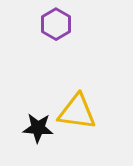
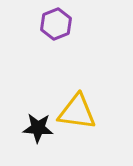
purple hexagon: rotated 8 degrees clockwise
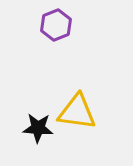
purple hexagon: moved 1 px down
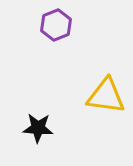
yellow triangle: moved 29 px right, 16 px up
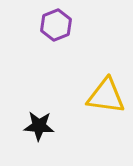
black star: moved 1 px right, 2 px up
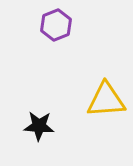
yellow triangle: moved 4 px down; rotated 12 degrees counterclockwise
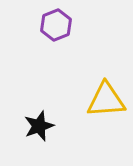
black star: rotated 24 degrees counterclockwise
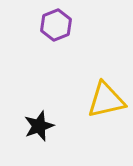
yellow triangle: rotated 9 degrees counterclockwise
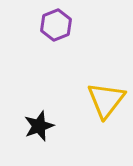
yellow triangle: rotated 39 degrees counterclockwise
